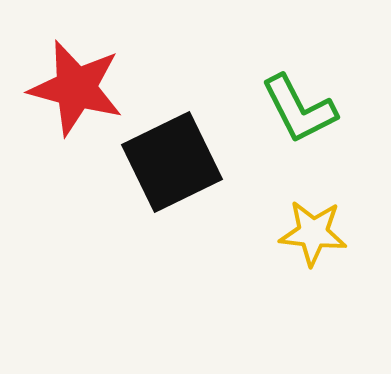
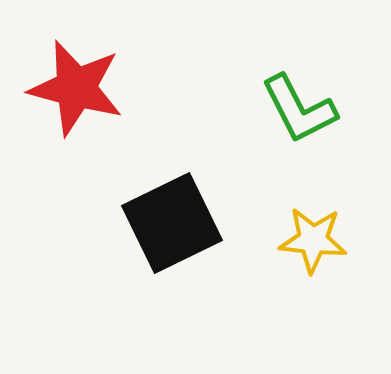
black square: moved 61 px down
yellow star: moved 7 px down
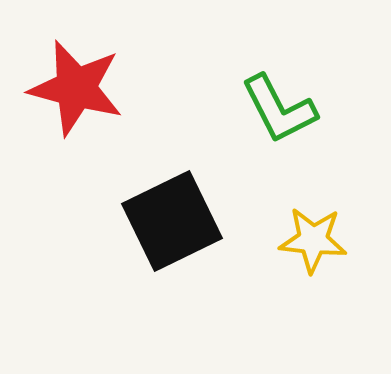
green L-shape: moved 20 px left
black square: moved 2 px up
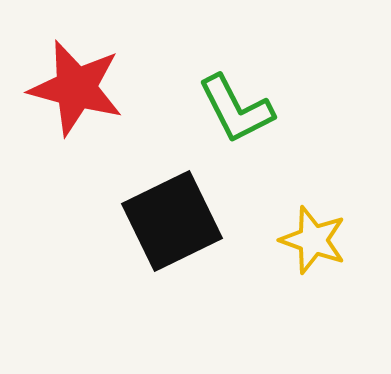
green L-shape: moved 43 px left
yellow star: rotated 14 degrees clockwise
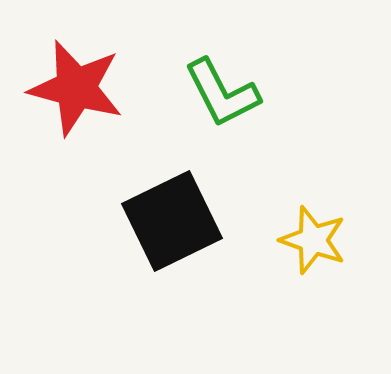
green L-shape: moved 14 px left, 16 px up
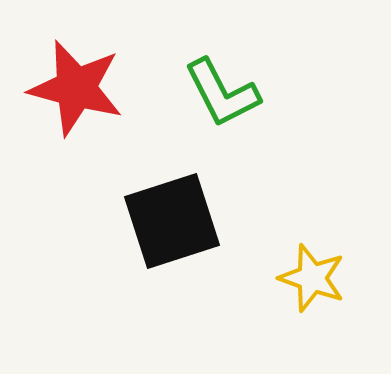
black square: rotated 8 degrees clockwise
yellow star: moved 1 px left, 38 px down
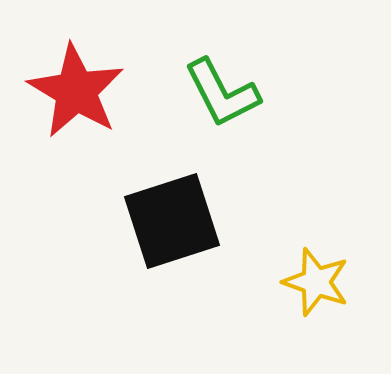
red star: moved 3 px down; rotated 16 degrees clockwise
yellow star: moved 4 px right, 4 px down
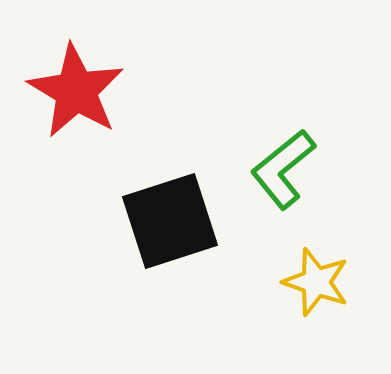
green L-shape: moved 61 px right, 76 px down; rotated 78 degrees clockwise
black square: moved 2 px left
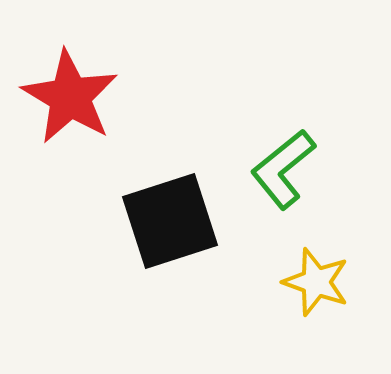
red star: moved 6 px left, 6 px down
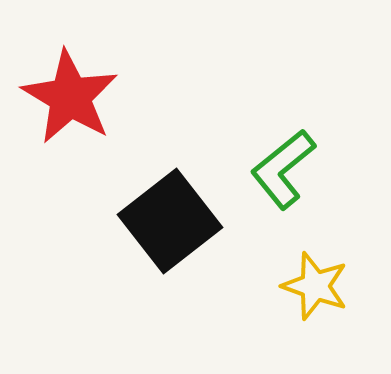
black square: rotated 20 degrees counterclockwise
yellow star: moved 1 px left, 4 px down
